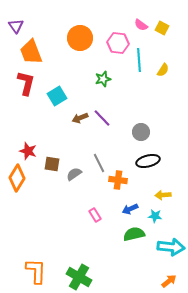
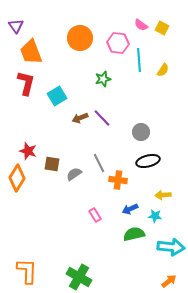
orange L-shape: moved 9 px left
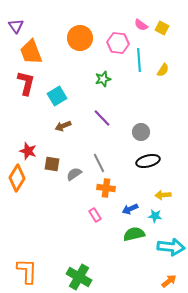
brown arrow: moved 17 px left, 8 px down
orange cross: moved 12 px left, 8 px down
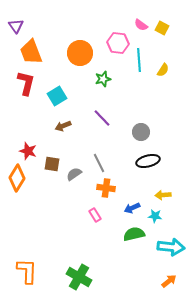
orange circle: moved 15 px down
blue arrow: moved 2 px right, 1 px up
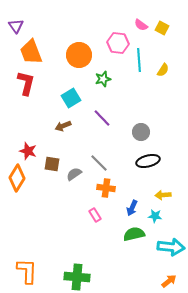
orange circle: moved 1 px left, 2 px down
cyan square: moved 14 px right, 2 px down
gray line: rotated 18 degrees counterclockwise
blue arrow: rotated 42 degrees counterclockwise
green cross: moved 2 px left; rotated 25 degrees counterclockwise
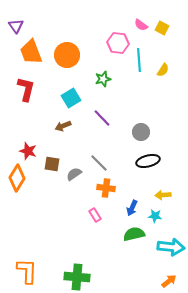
orange circle: moved 12 px left
red L-shape: moved 6 px down
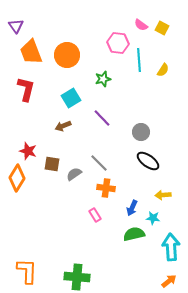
black ellipse: rotated 50 degrees clockwise
cyan star: moved 2 px left, 2 px down
cyan arrow: rotated 100 degrees counterclockwise
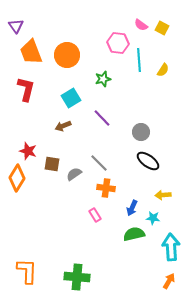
orange arrow: rotated 21 degrees counterclockwise
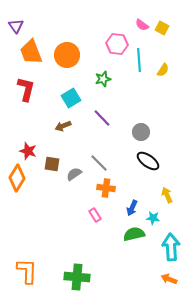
pink semicircle: moved 1 px right
pink hexagon: moved 1 px left, 1 px down
yellow arrow: moved 4 px right; rotated 70 degrees clockwise
orange arrow: moved 2 px up; rotated 98 degrees counterclockwise
